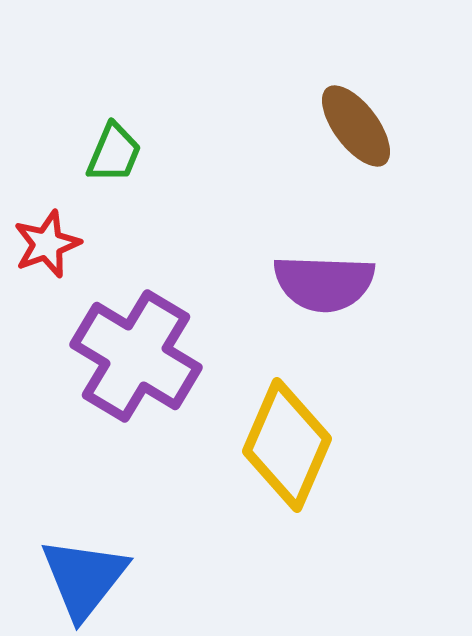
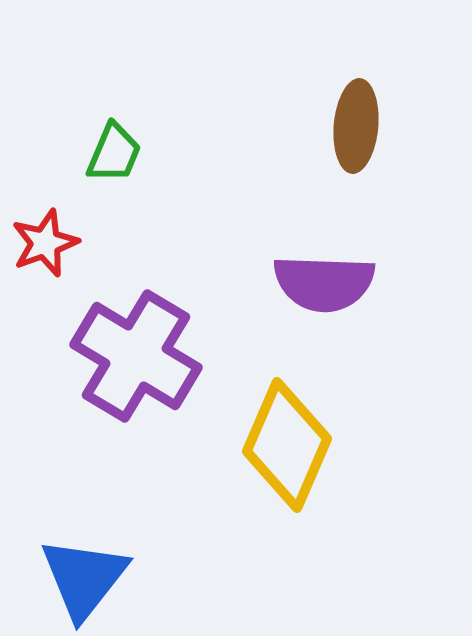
brown ellipse: rotated 42 degrees clockwise
red star: moved 2 px left, 1 px up
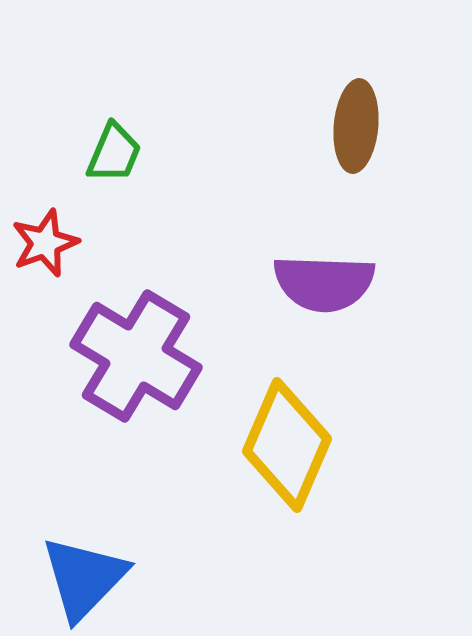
blue triangle: rotated 6 degrees clockwise
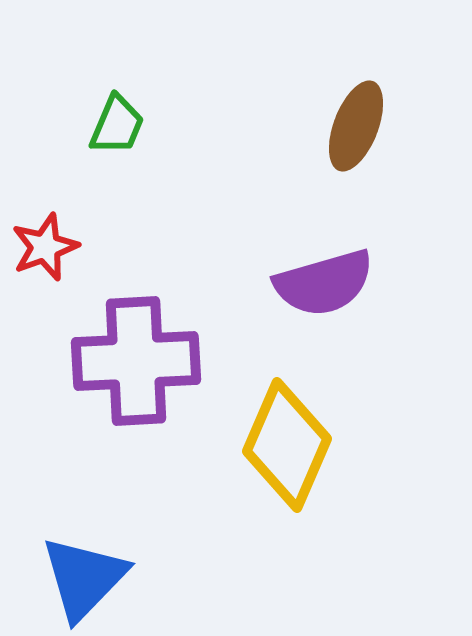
brown ellipse: rotated 16 degrees clockwise
green trapezoid: moved 3 px right, 28 px up
red star: moved 4 px down
purple semicircle: rotated 18 degrees counterclockwise
purple cross: moved 5 px down; rotated 34 degrees counterclockwise
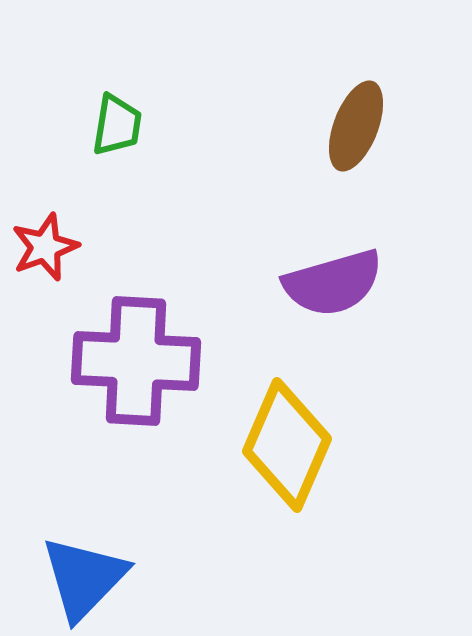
green trapezoid: rotated 14 degrees counterclockwise
purple semicircle: moved 9 px right
purple cross: rotated 6 degrees clockwise
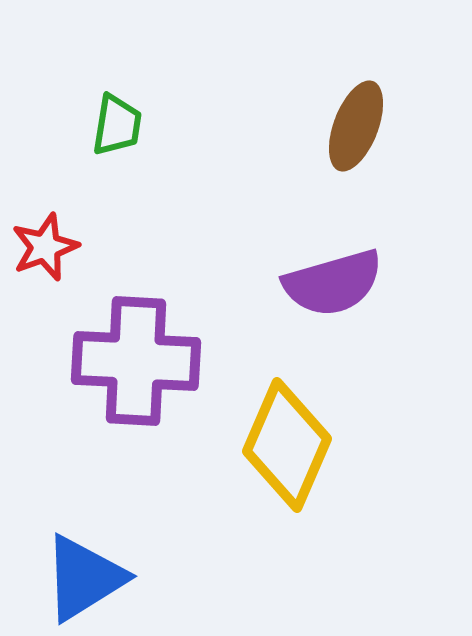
blue triangle: rotated 14 degrees clockwise
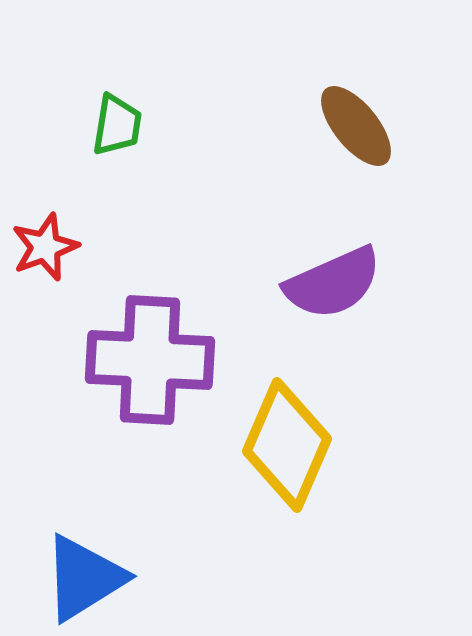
brown ellipse: rotated 60 degrees counterclockwise
purple semicircle: rotated 8 degrees counterclockwise
purple cross: moved 14 px right, 1 px up
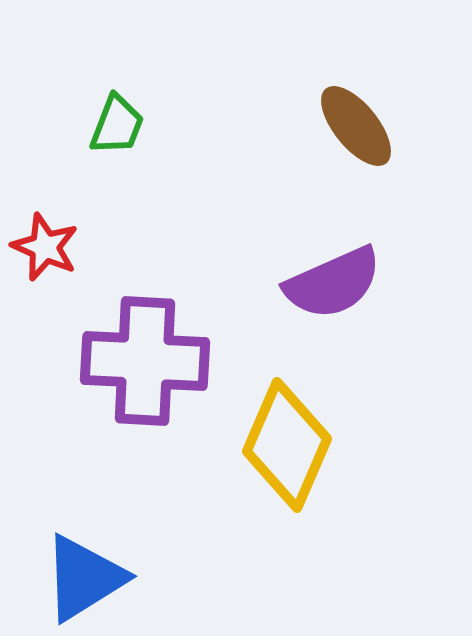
green trapezoid: rotated 12 degrees clockwise
red star: rotated 28 degrees counterclockwise
purple cross: moved 5 px left, 1 px down
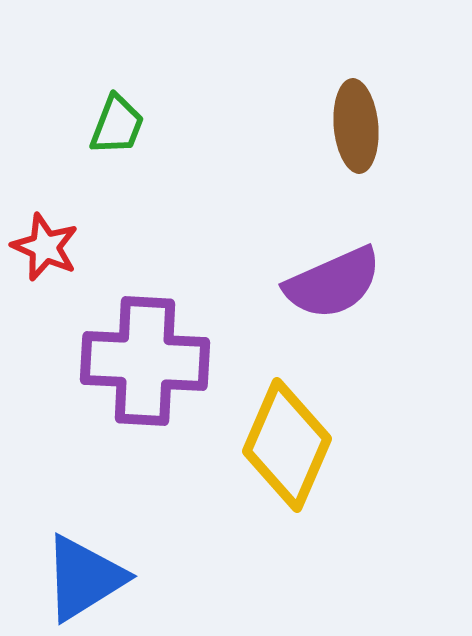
brown ellipse: rotated 34 degrees clockwise
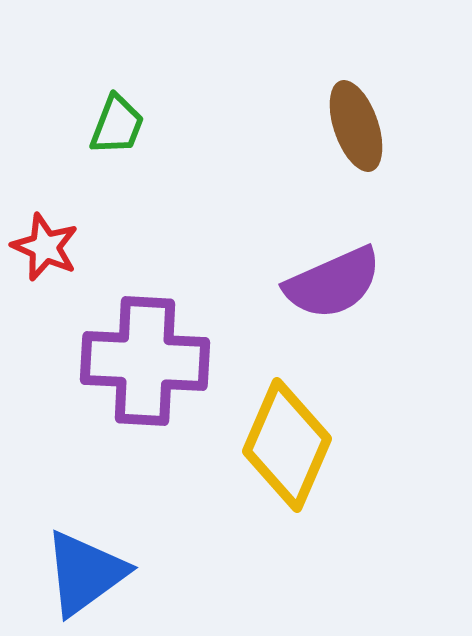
brown ellipse: rotated 14 degrees counterclockwise
blue triangle: moved 1 px right, 5 px up; rotated 4 degrees counterclockwise
